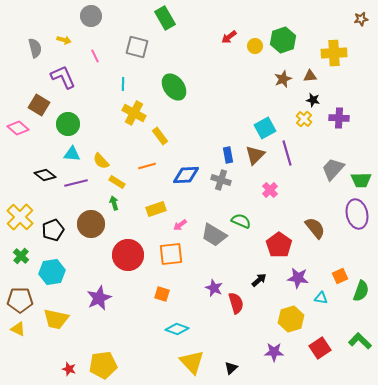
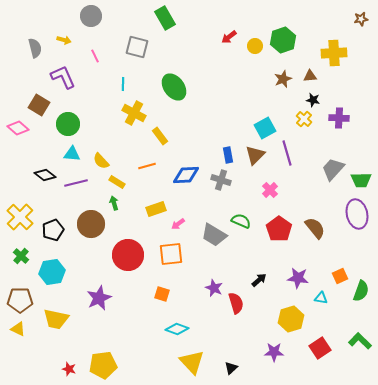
pink arrow at (180, 225): moved 2 px left, 1 px up
red pentagon at (279, 245): moved 16 px up
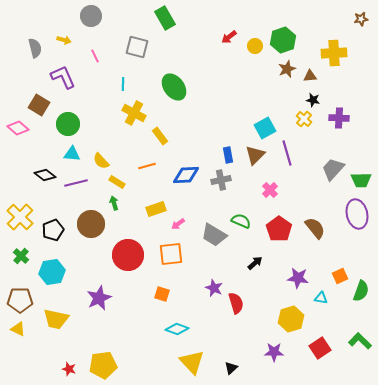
brown star at (283, 79): moved 4 px right, 10 px up
gray cross at (221, 180): rotated 30 degrees counterclockwise
black arrow at (259, 280): moved 4 px left, 17 px up
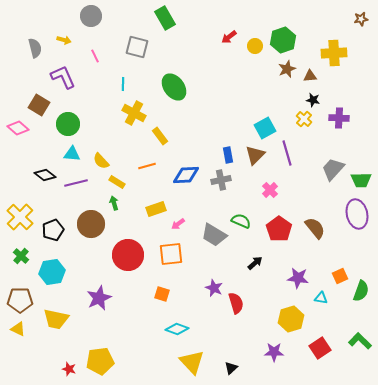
yellow pentagon at (103, 365): moved 3 px left, 4 px up
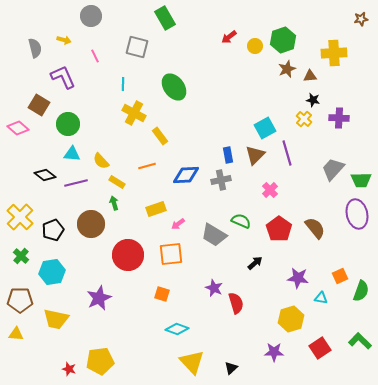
yellow triangle at (18, 329): moved 2 px left, 5 px down; rotated 21 degrees counterclockwise
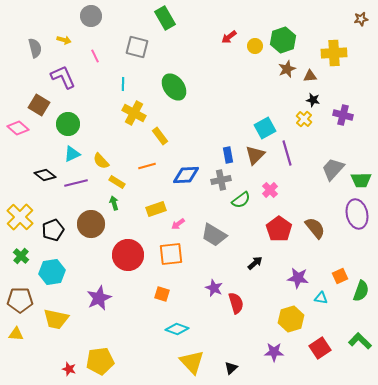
purple cross at (339, 118): moved 4 px right, 3 px up; rotated 12 degrees clockwise
cyan triangle at (72, 154): rotated 30 degrees counterclockwise
green semicircle at (241, 221): moved 21 px up; rotated 120 degrees clockwise
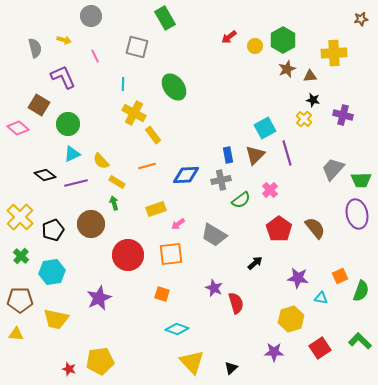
green hexagon at (283, 40): rotated 10 degrees counterclockwise
yellow rectangle at (160, 136): moved 7 px left, 1 px up
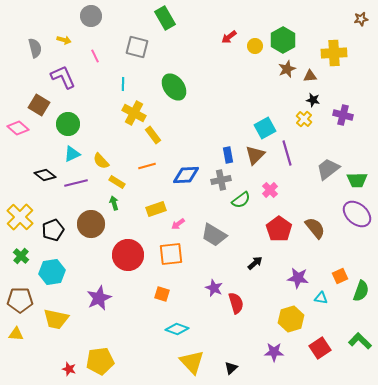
gray trapezoid at (333, 169): moved 5 px left; rotated 10 degrees clockwise
green trapezoid at (361, 180): moved 4 px left
purple ellipse at (357, 214): rotated 36 degrees counterclockwise
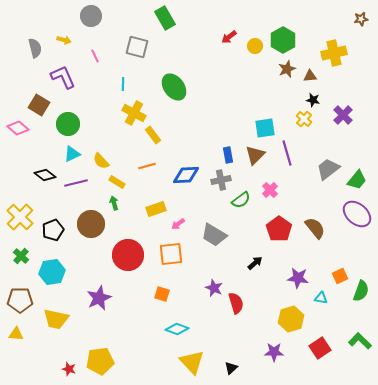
yellow cross at (334, 53): rotated 10 degrees counterclockwise
purple cross at (343, 115): rotated 30 degrees clockwise
cyan square at (265, 128): rotated 20 degrees clockwise
green trapezoid at (357, 180): rotated 50 degrees counterclockwise
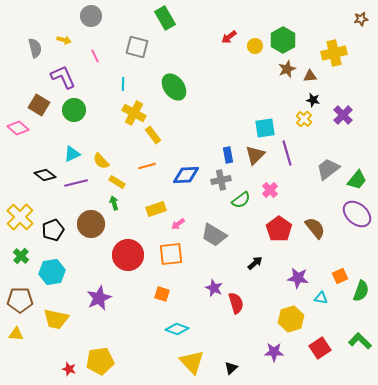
green circle at (68, 124): moved 6 px right, 14 px up
